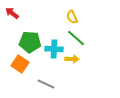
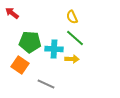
green line: moved 1 px left
orange square: moved 1 px down
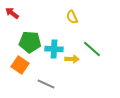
green line: moved 17 px right, 11 px down
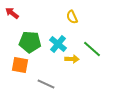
cyan cross: moved 4 px right, 5 px up; rotated 36 degrees clockwise
orange square: rotated 24 degrees counterclockwise
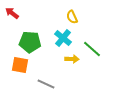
cyan cross: moved 5 px right, 6 px up
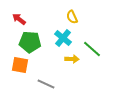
red arrow: moved 7 px right, 6 px down
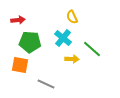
red arrow: moved 1 px left, 1 px down; rotated 136 degrees clockwise
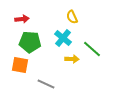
red arrow: moved 4 px right, 1 px up
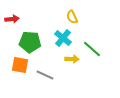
red arrow: moved 10 px left
gray line: moved 1 px left, 9 px up
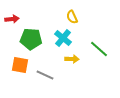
green pentagon: moved 1 px right, 3 px up
green line: moved 7 px right
